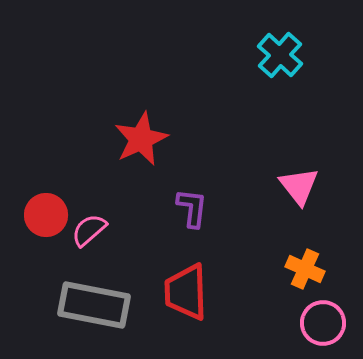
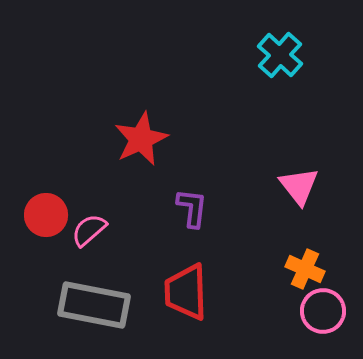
pink circle: moved 12 px up
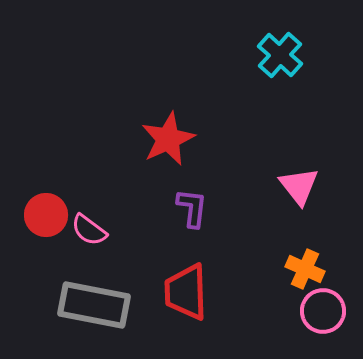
red star: moved 27 px right
pink semicircle: rotated 102 degrees counterclockwise
